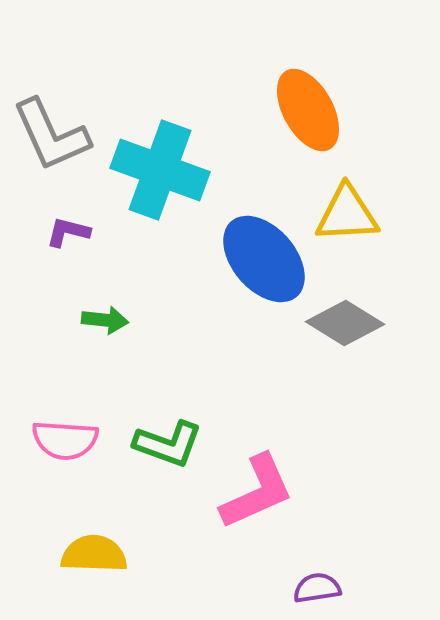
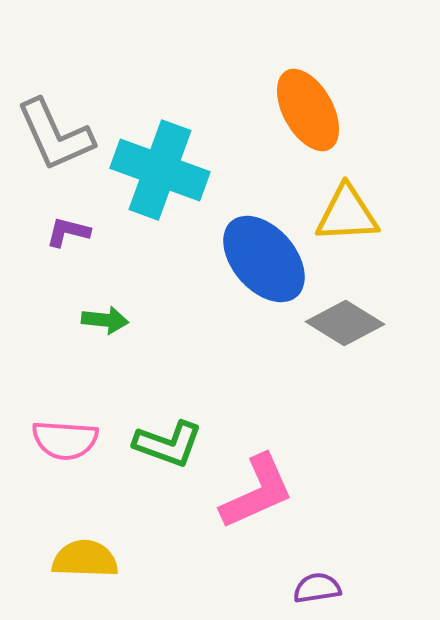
gray L-shape: moved 4 px right
yellow semicircle: moved 9 px left, 5 px down
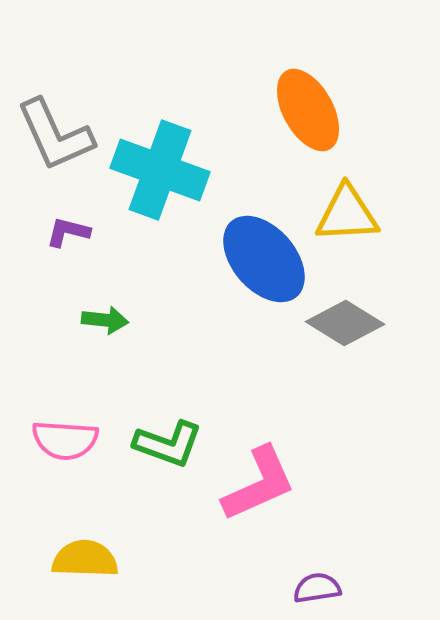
pink L-shape: moved 2 px right, 8 px up
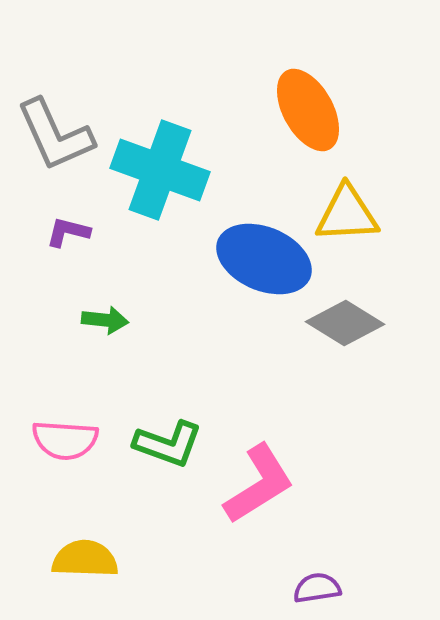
blue ellipse: rotated 26 degrees counterclockwise
pink L-shape: rotated 8 degrees counterclockwise
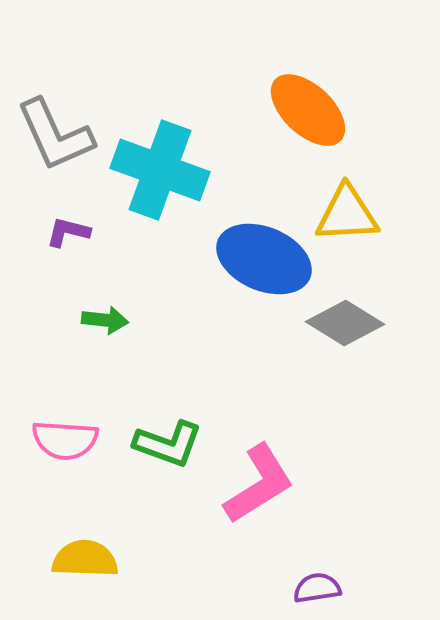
orange ellipse: rotated 18 degrees counterclockwise
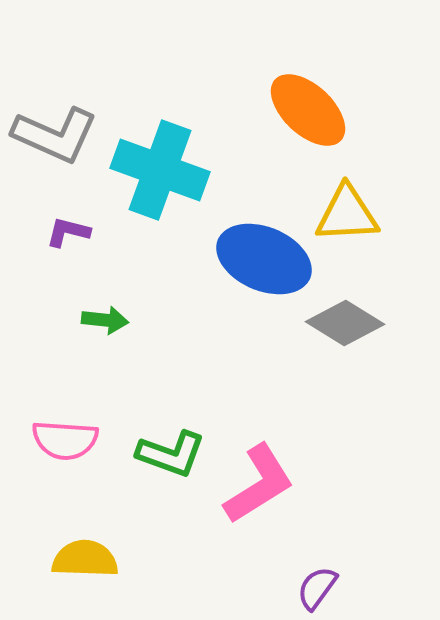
gray L-shape: rotated 42 degrees counterclockwise
green L-shape: moved 3 px right, 10 px down
purple semicircle: rotated 45 degrees counterclockwise
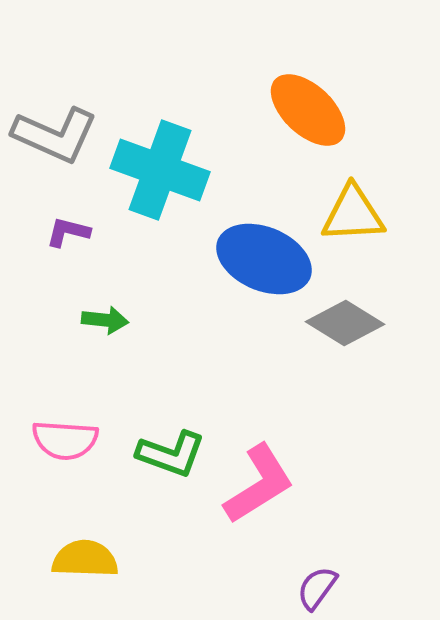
yellow triangle: moved 6 px right
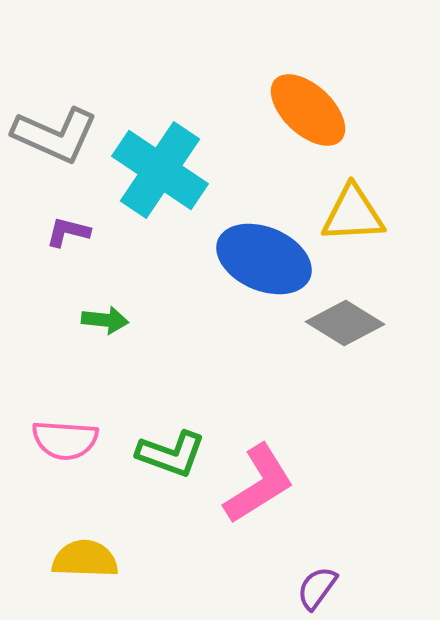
cyan cross: rotated 14 degrees clockwise
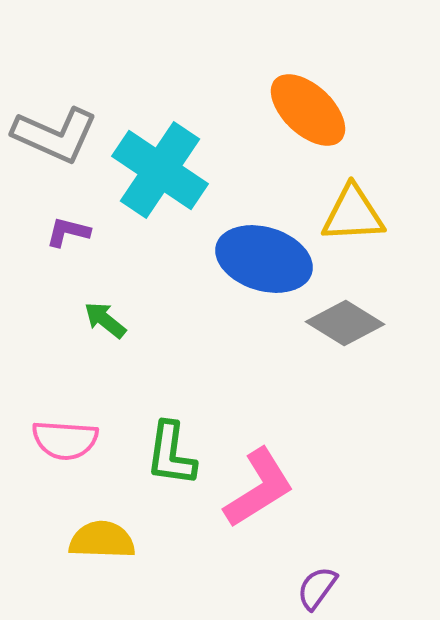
blue ellipse: rotated 6 degrees counterclockwise
green arrow: rotated 147 degrees counterclockwise
green L-shape: rotated 78 degrees clockwise
pink L-shape: moved 4 px down
yellow semicircle: moved 17 px right, 19 px up
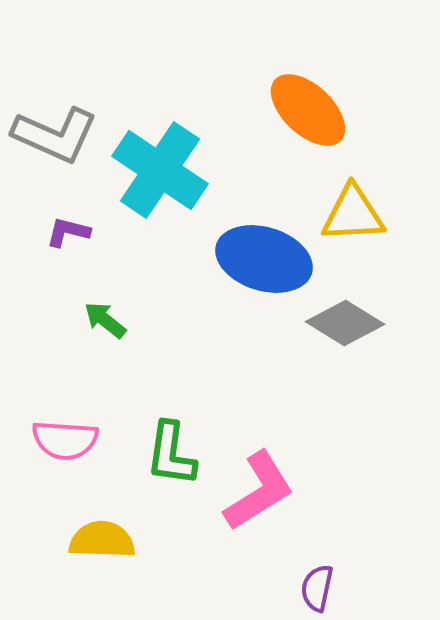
pink L-shape: moved 3 px down
purple semicircle: rotated 24 degrees counterclockwise
